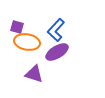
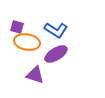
blue L-shape: rotated 100 degrees counterclockwise
purple ellipse: moved 1 px left, 2 px down
purple triangle: moved 1 px right, 1 px down
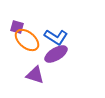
blue L-shape: moved 7 px down
orange ellipse: moved 2 px up; rotated 30 degrees clockwise
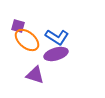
purple square: moved 1 px right, 1 px up
blue L-shape: moved 1 px right
purple ellipse: rotated 15 degrees clockwise
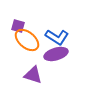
purple triangle: moved 2 px left
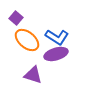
purple square: moved 2 px left, 8 px up; rotated 24 degrees clockwise
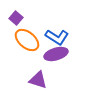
purple triangle: moved 5 px right, 5 px down
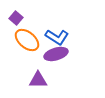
purple triangle: rotated 18 degrees counterclockwise
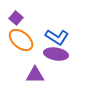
orange ellipse: moved 6 px left
purple ellipse: rotated 25 degrees clockwise
purple triangle: moved 3 px left, 5 px up
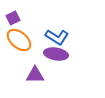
purple square: moved 3 px left; rotated 24 degrees clockwise
orange ellipse: moved 2 px left
